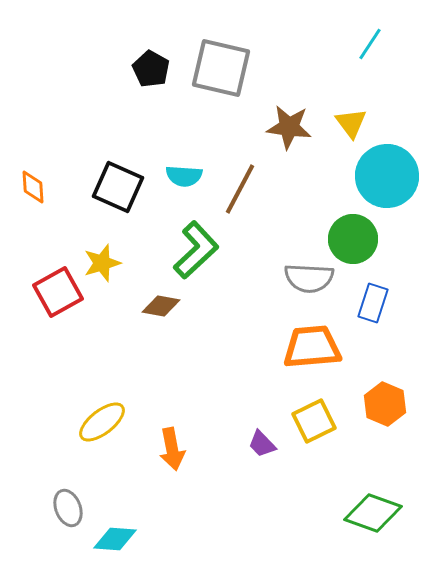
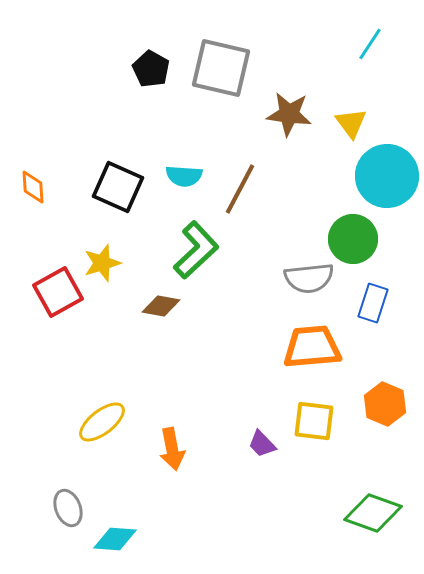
brown star: moved 13 px up
gray semicircle: rotated 9 degrees counterclockwise
yellow square: rotated 33 degrees clockwise
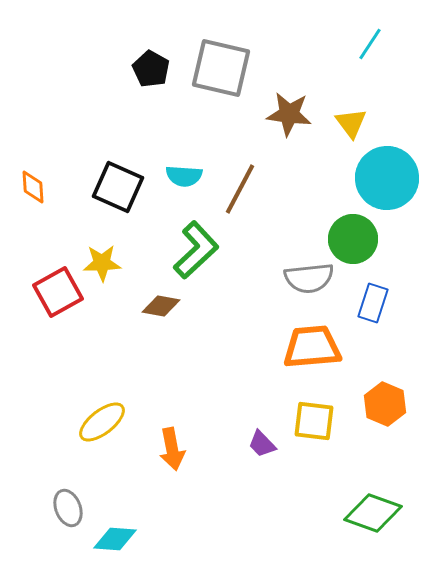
cyan circle: moved 2 px down
yellow star: rotated 15 degrees clockwise
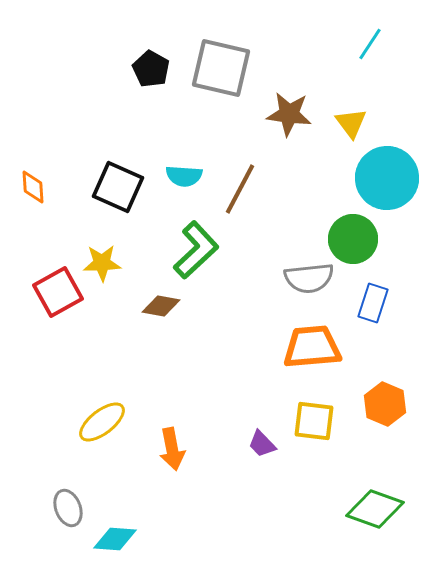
green diamond: moved 2 px right, 4 px up
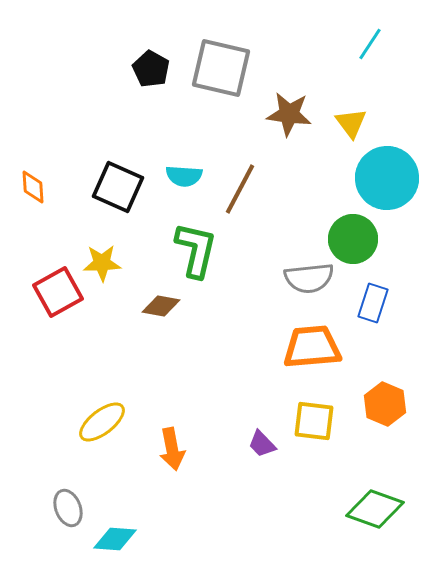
green L-shape: rotated 34 degrees counterclockwise
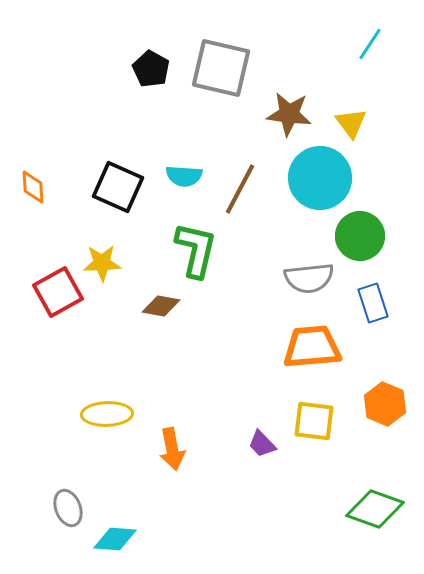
cyan circle: moved 67 px left
green circle: moved 7 px right, 3 px up
blue rectangle: rotated 36 degrees counterclockwise
yellow ellipse: moved 5 px right, 8 px up; rotated 36 degrees clockwise
